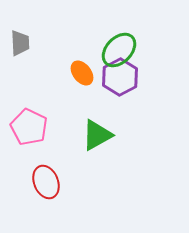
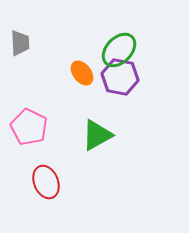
purple hexagon: rotated 21 degrees counterclockwise
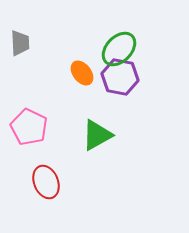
green ellipse: moved 1 px up
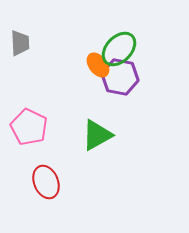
orange ellipse: moved 16 px right, 8 px up
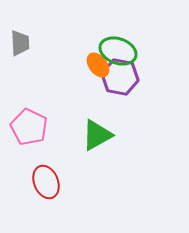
green ellipse: moved 1 px left, 2 px down; rotated 66 degrees clockwise
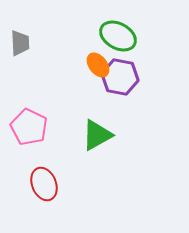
green ellipse: moved 15 px up; rotated 9 degrees clockwise
red ellipse: moved 2 px left, 2 px down
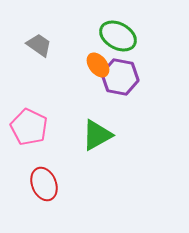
gray trapezoid: moved 19 px right, 2 px down; rotated 52 degrees counterclockwise
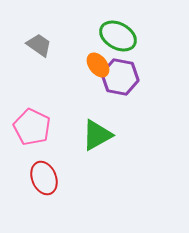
pink pentagon: moved 3 px right
red ellipse: moved 6 px up
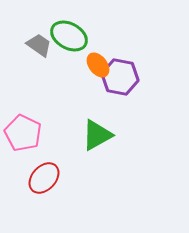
green ellipse: moved 49 px left
pink pentagon: moved 9 px left, 6 px down
red ellipse: rotated 64 degrees clockwise
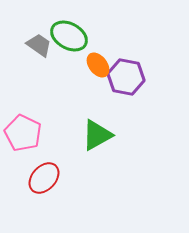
purple hexagon: moved 6 px right
